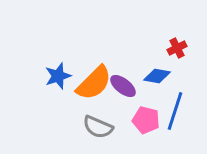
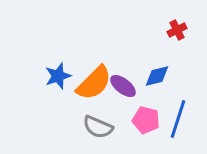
red cross: moved 18 px up
blue diamond: rotated 24 degrees counterclockwise
blue line: moved 3 px right, 8 px down
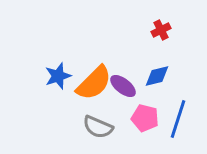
red cross: moved 16 px left
pink pentagon: moved 1 px left, 2 px up
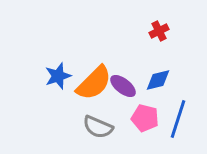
red cross: moved 2 px left, 1 px down
blue diamond: moved 1 px right, 4 px down
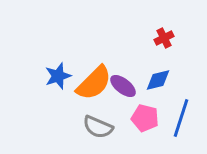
red cross: moved 5 px right, 7 px down
blue line: moved 3 px right, 1 px up
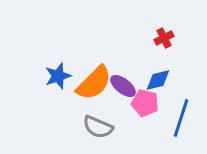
pink pentagon: moved 15 px up
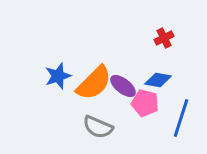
blue diamond: rotated 24 degrees clockwise
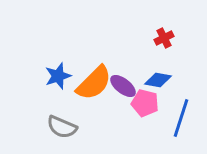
gray semicircle: moved 36 px left
